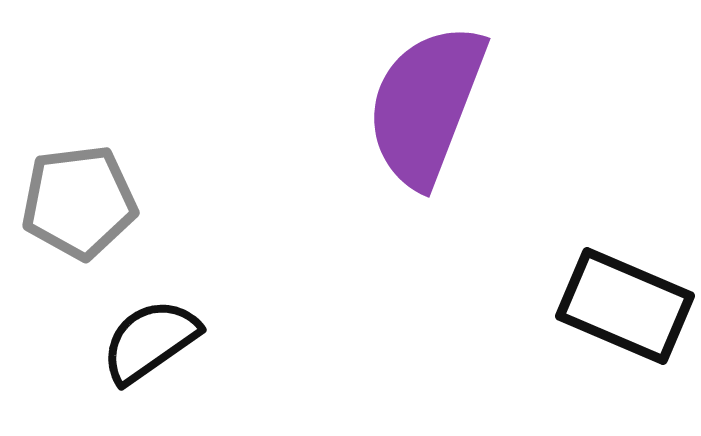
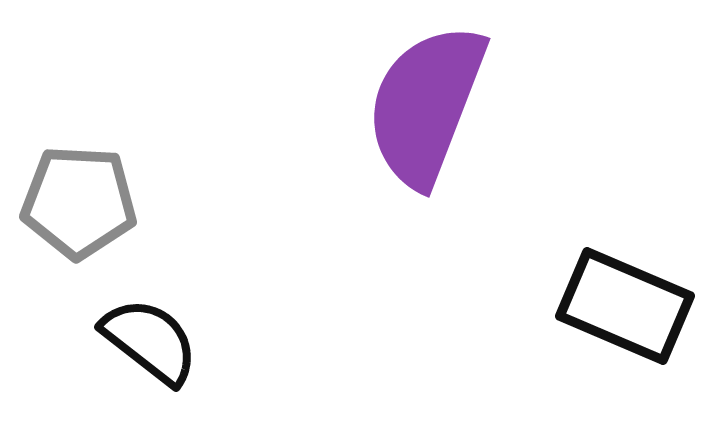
gray pentagon: rotated 10 degrees clockwise
black semicircle: rotated 73 degrees clockwise
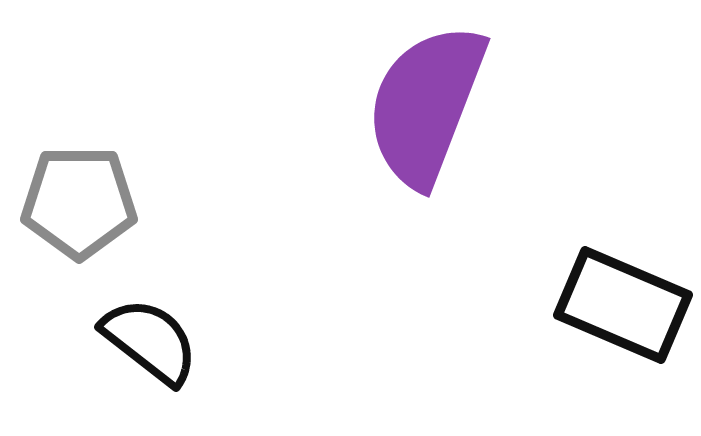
gray pentagon: rotated 3 degrees counterclockwise
black rectangle: moved 2 px left, 1 px up
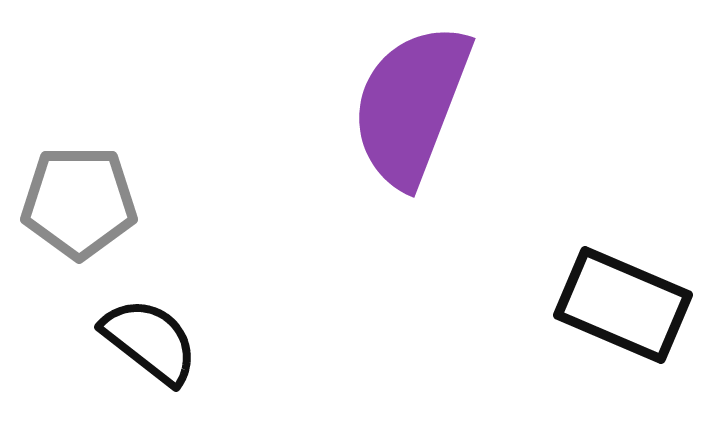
purple semicircle: moved 15 px left
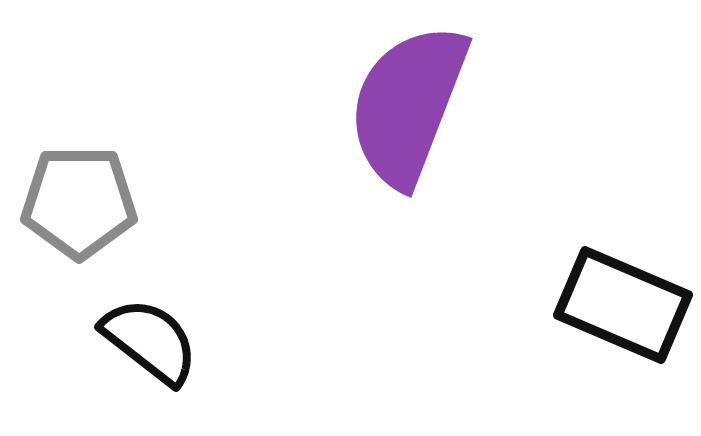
purple semicircle: moved 3 px left
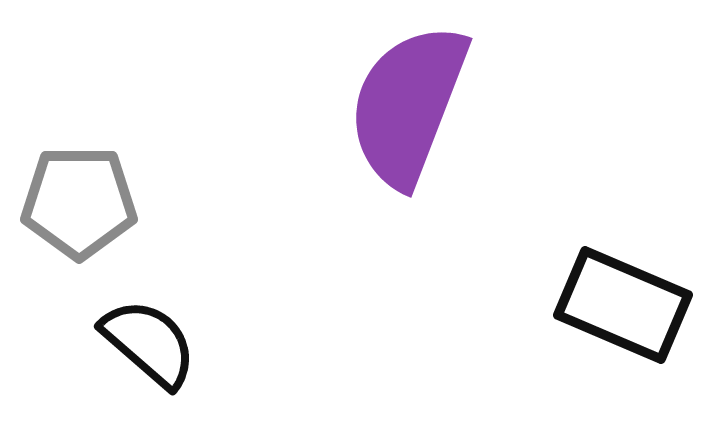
black semicircle: moved 1 px left, 2 px down; rotated 3 degrees clockwise
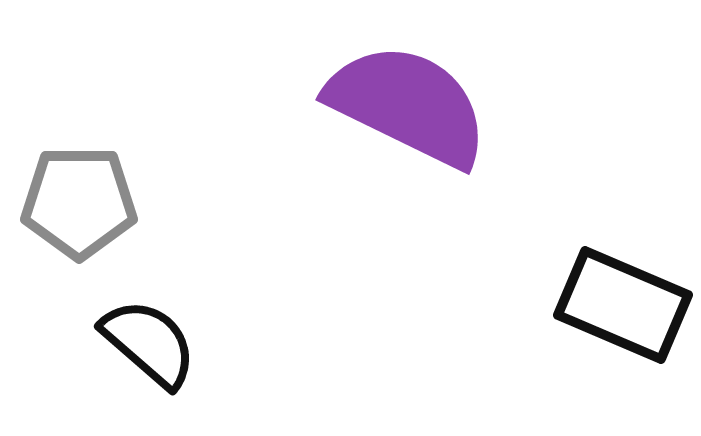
purple semicircle: rotated 95 degrees clockwise
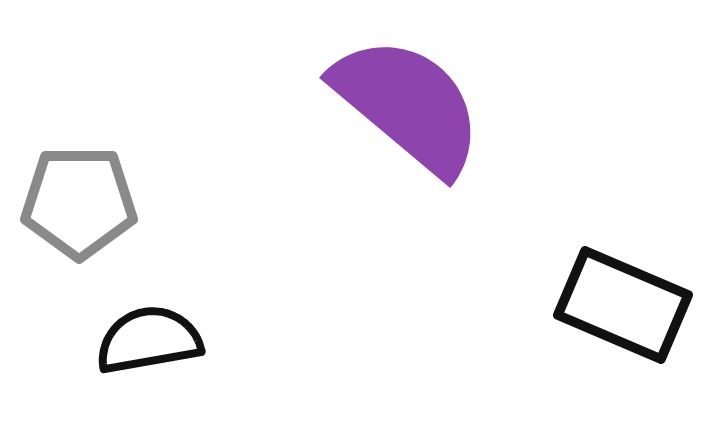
purple semicircle: rotated 14 degrees clockwise
black semicircle: moved 3 px up; rotated 51 degrees counterclockwise
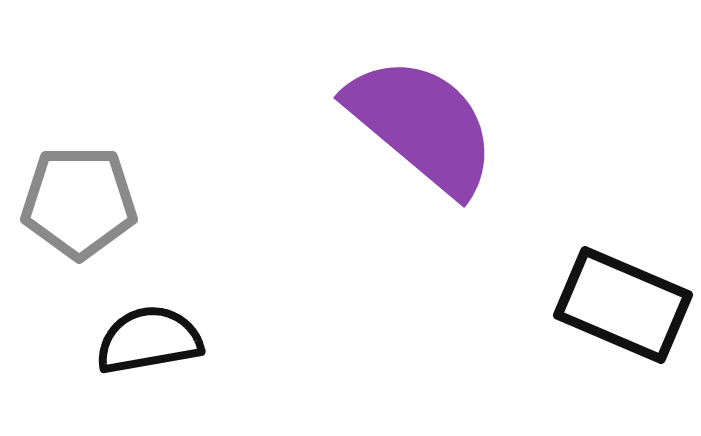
purple semicircle: moved 14 px right, 20 px down
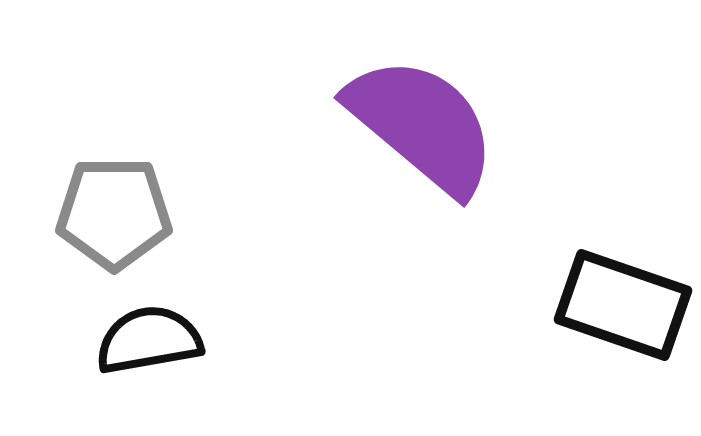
gray pentagon: moved 35 px right, 11 px down
black rectangle: rotated 4 degrees counterclockwise
